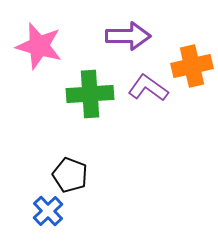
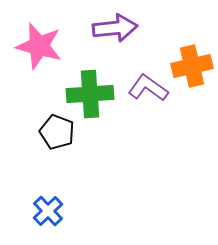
purple arrow: moved 13 px left, 8 px up; rotated 6 degrees counterclockwise
black pentagon: moved 13 px left, 43 px up
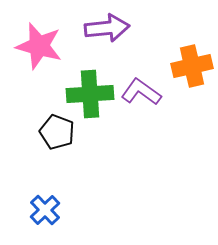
purple arrow: moved 8 px left
purple L-shape: moved 7 px left, 4 px down
blue cross: moved 3 px left, 1 px up
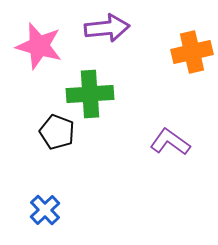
orange cross: moved 14 px up
purple L-shape: moved 29 px right, 50 px down
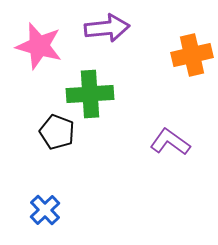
orange cross: moved 3 px down
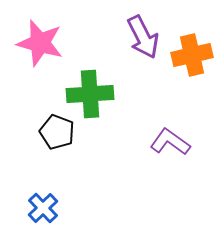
purple arrow: moved 36 px right, 9 px down; rotated 69 degrees clockwise
pink star: moved 1 px right, 3 px up
blue cross: moved 2 px left, 2 px up
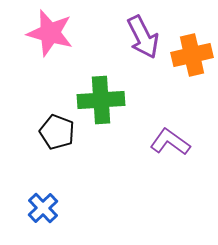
pink star: moved 10 px right, 10 px up
green cross: moved 11 px right, 6 px down
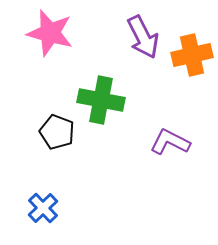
green cross: rotated 15 degrees clockwise
purple L-shape: rotated 9 degrees counterclockwise
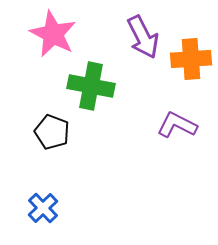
pink star: moved 3 px right, 1 px down; rotated 12 degrees clockwise
orange cross: moved 1 px left, 4 px down; rotated 9 degrees clockwise
green cross: moved 10 px left, 14 px up
black pentagon: moved 5 px left
purple L-shape: moved 7 px right, 17 px up
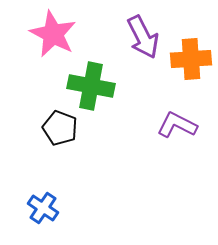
black pentagon: moved 8 px right, 4 px up
blue cross: rotated 12 degrees counterclockwise
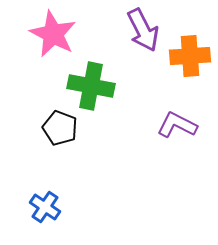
purple arrow: moved 7 px up
orange cross: moved 1 px left, 3 px up
blue cross: moved 2 px right, 1 px up
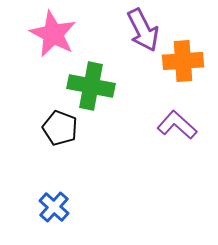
orange cross: moved 7 px left, 5 px down
purple L-shape: rotated 15 degrees clockwise
blue cross: moved 9 px right; rotated 8 degrees clockwise
